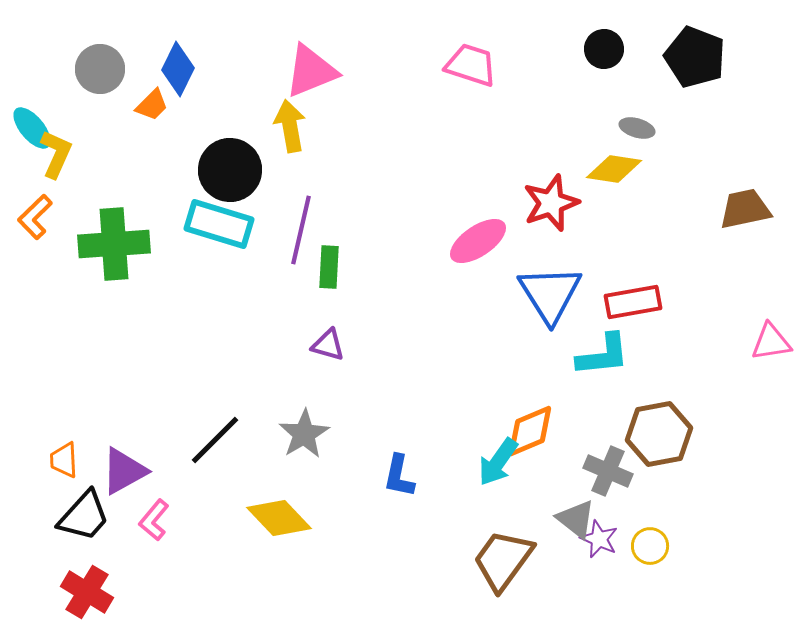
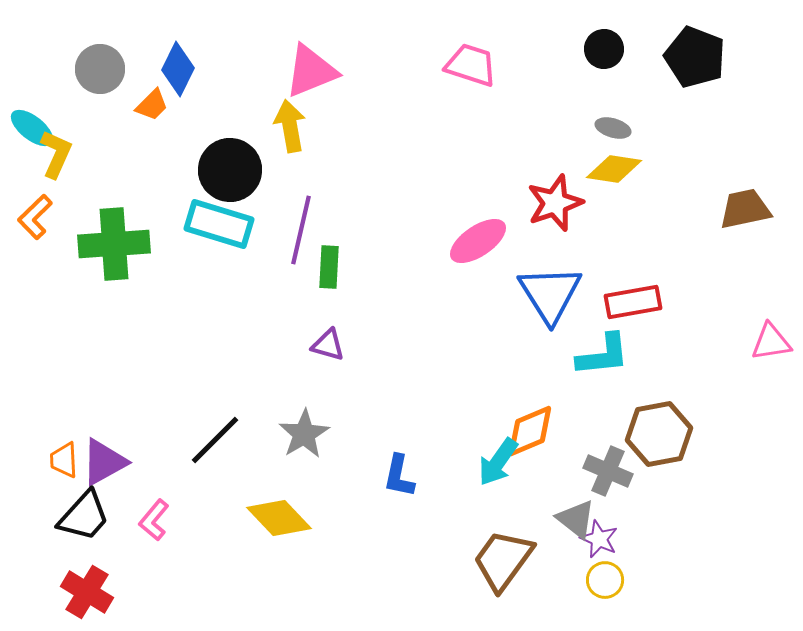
cyan ellipse at (32, 128): rotated 12 degrees counterclockwise
gray ellipse at (637, 128): moved 24 px left
red star at (551, 203): moved 4 px right
purple triangle at (124, 471): moved 20 px left, 9 px up
yellow circle at (650, 546): moved 45 px left, 34 px down
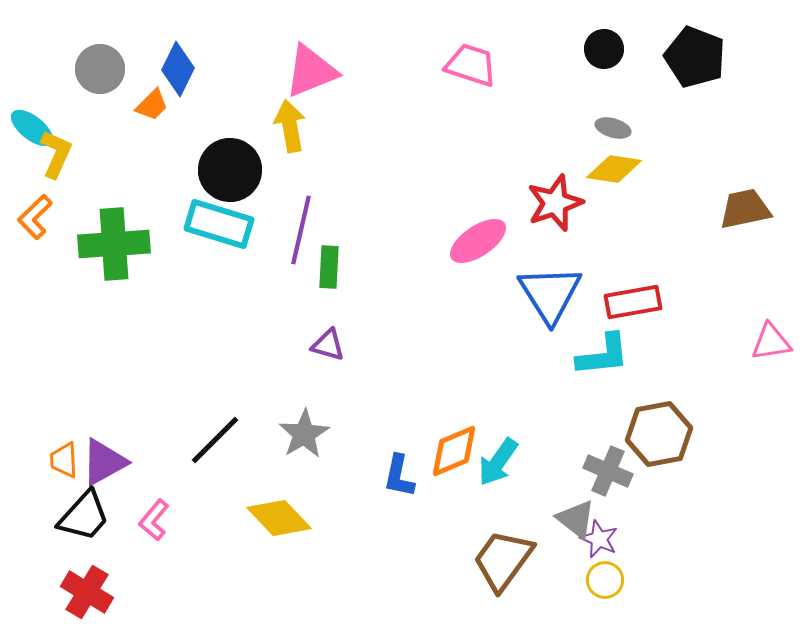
orange diamond at (530, 431): moved 76 px left, 20 px down
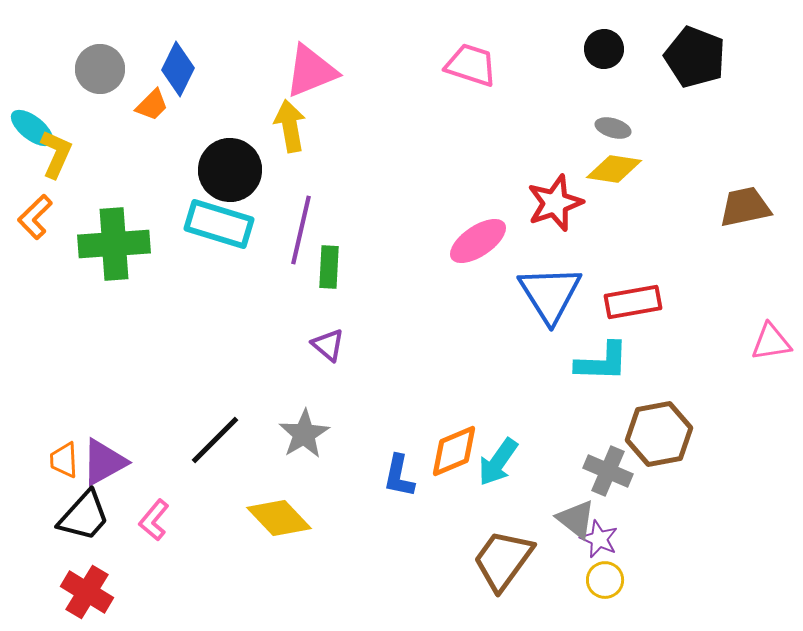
brown trapezoid at (745, 209): moved 2 px up
purple triangle at (328, 345): rotated 24 degrees clockwise
cyan L-shape at (603, 355): moved 1 px left, 7 px down; rotated 8 degrees clockwise
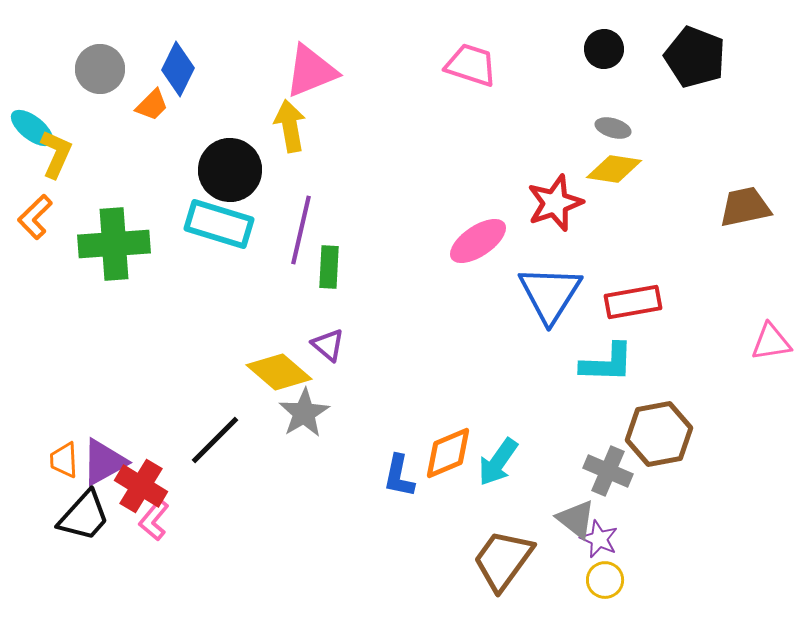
blue triangle at (550, 294): rotated 4 degrees clockwise
cyan L-shape at (602, 362): moved 5 px right, 1 px down
gray star at (304, 434): moved 21 px up
orange diamond at (454, 451): moved 6 px left, 2 px down
yellow diamond at (279, 518): moved 146 px up; rotated 6 degrees counterclockwise
red cross at (87, 592): moved 54 px right, 106 px up
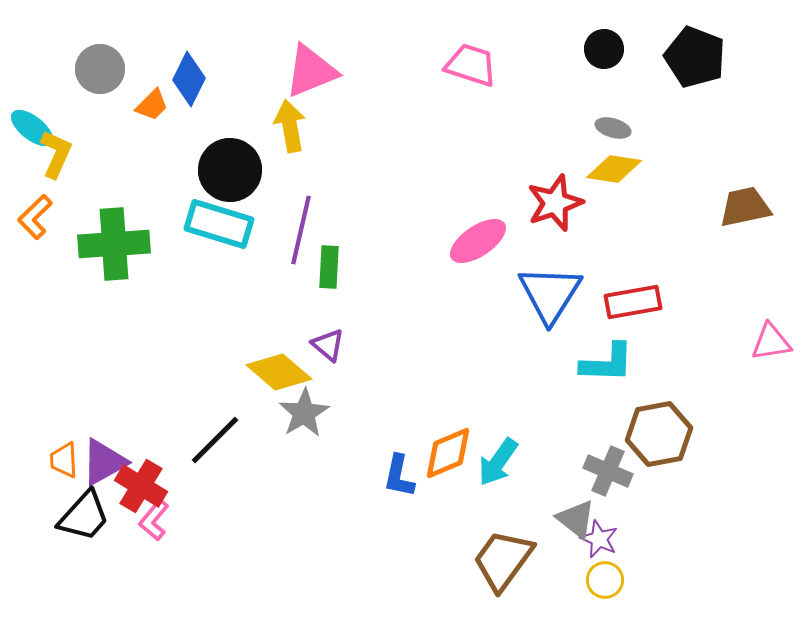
blue diamond at (178, 69): moved 11 px right, 10 px down
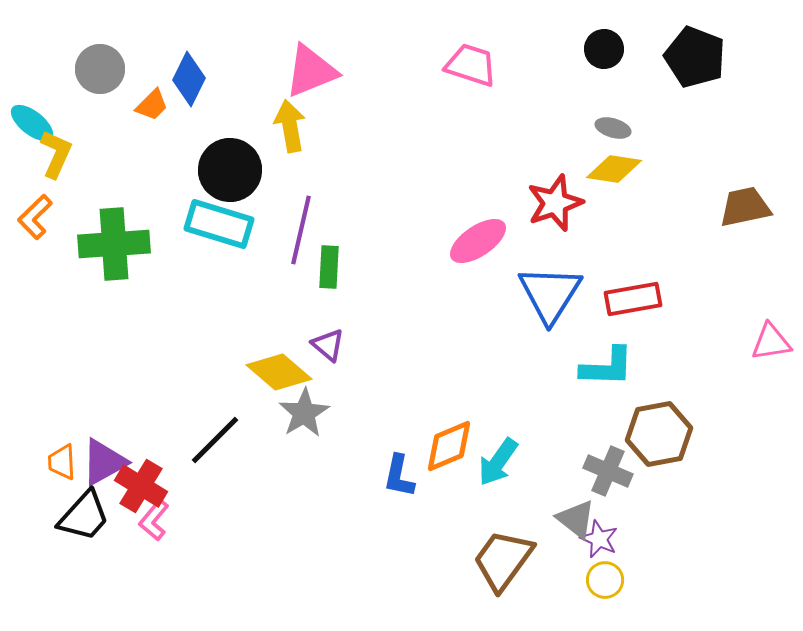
cyan ellipse at (32, 128): moved 5 px up
red rectangle at (633, 302): moved 3 px up
cyan L-shape at (607, 363): moved 4 px down
orange diamond at (448, 453): moved 1 px right, 7 px up
orange trapezoid at (64, 460): moved 2 px left, 2 px down
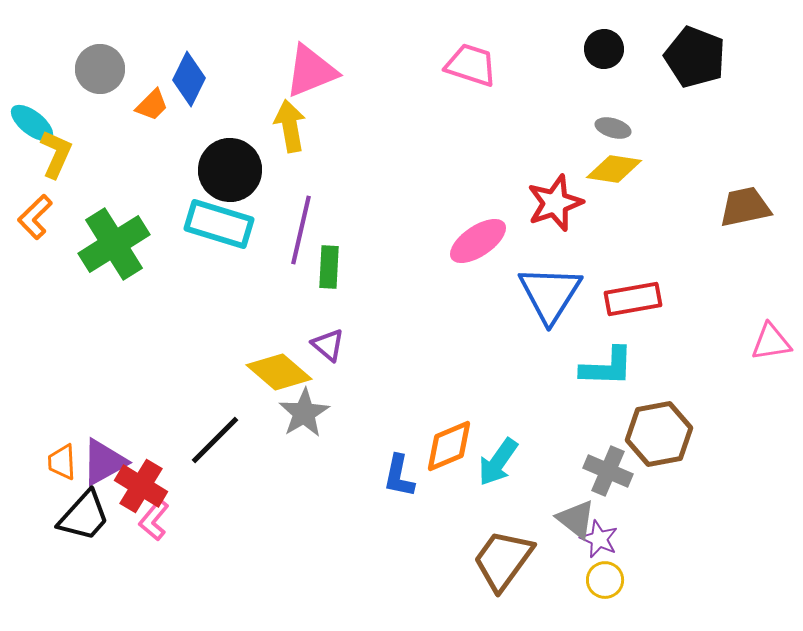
green cross at (114, 244): rotated 28 degrees counterclockwise
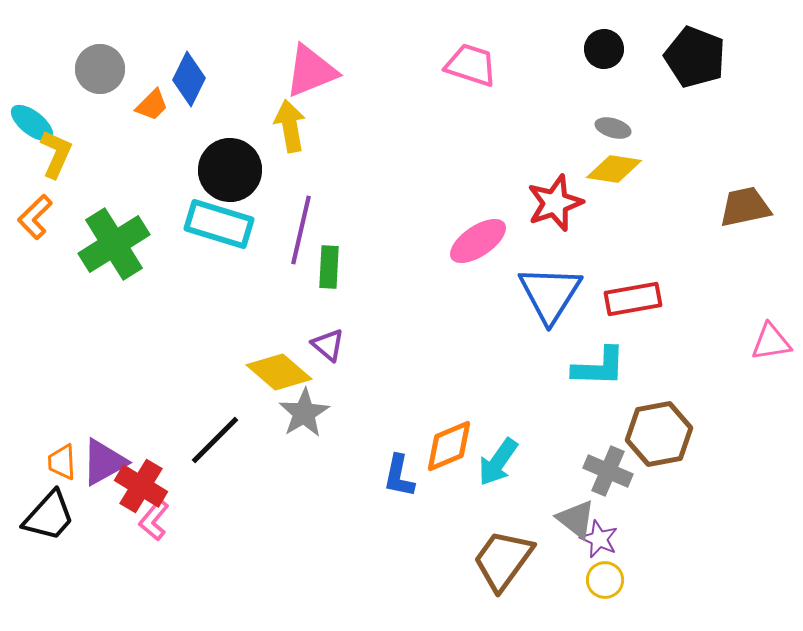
cyan L-shape at (607, 367): moved 8 px left
black trapezoid at (84, 516): moved 35 px left
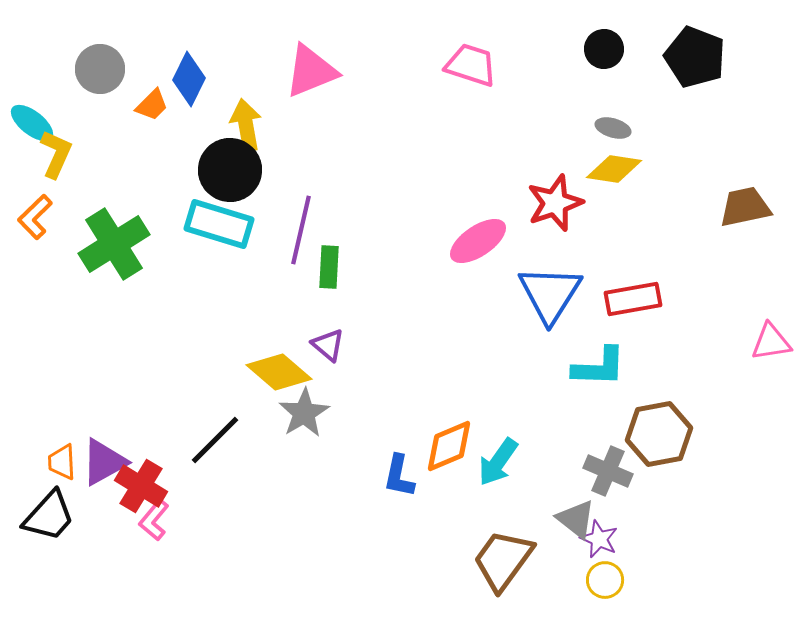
yellow arrow at (290, 126): moved 44 px left, 1 px up
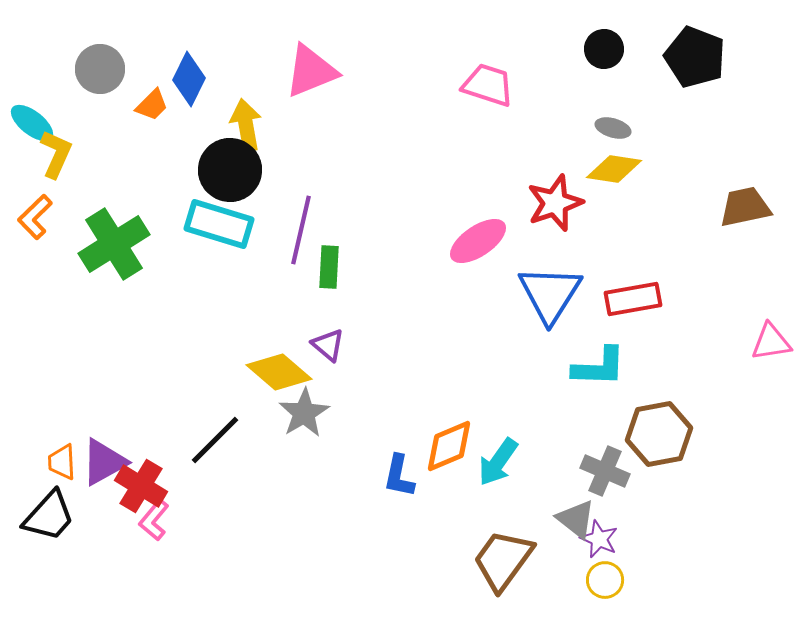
pink trapezoid at (471, 65): moved 17 px right, 20 px down
gray cross at (608, 471): moved 3 px left
